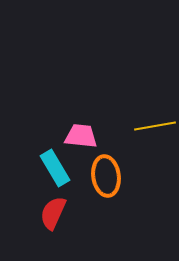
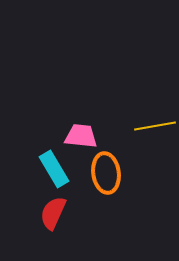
cyan rectangle: moved 1 px left, 1 px down
orange ellipse: moved 3 px up
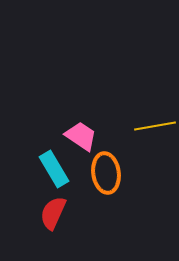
pink trapezoid: rotated 28 degrees clockwise
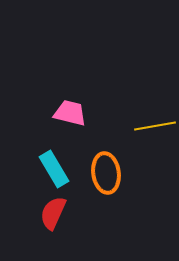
pink trapezoid: moved 11 px left, 23 px up; rotated 20 degrees counterclockwise
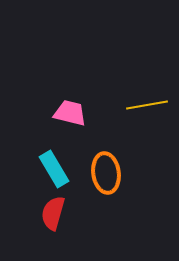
yellow line: moved 8 px left, 21 px up
red semicircle: rotated 8 degrees counterclockwise
